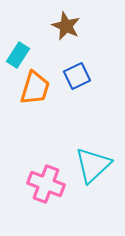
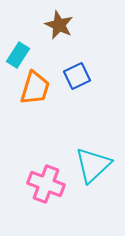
brown star: moved 7 px left, 1 px up
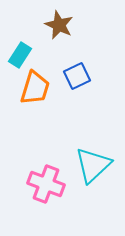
cyan rectangle: moved 2 px right
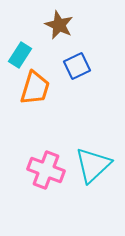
blue square: moved 10 px up
pink cross: moved 14 px up
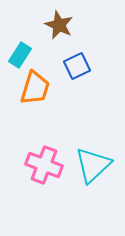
pink cross: moved 2 px left, 5 px up
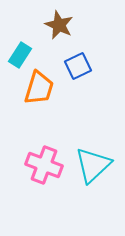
blue square: moved 1 px right
orange trapezoid: moved 4 px right
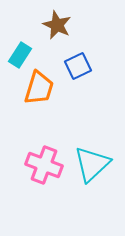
brown star: moved 2 px left
cyan triangle: moved 1 px left, 1 px up
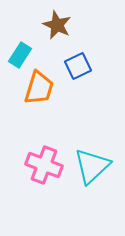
cyan triangle: moved 2 px down
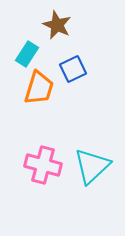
cyan rectangle: moved 7 px right, 1 px up
blue square: moved 5 px left, 3 px down
pink cross: moved 1 px left; rotated 6 degrees counterclockwise
